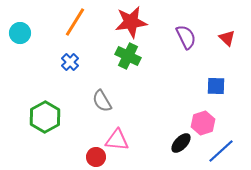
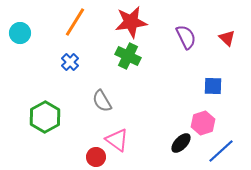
blue square: moved 3 px left
pink triangle: rotated 30 degrees clockwise
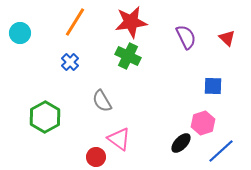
pink triangle: moved 2 px right, 1 px up
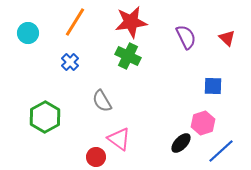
cyan circle: moved 8 px right
